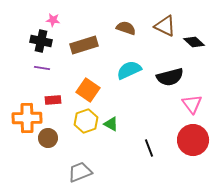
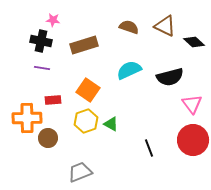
brown semicircle: moved 3 px right, 1 px up
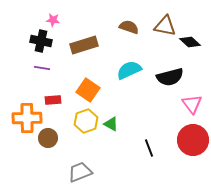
brown triangle: rotated 15 degrees counterclockwise
black diamond: moved 4 px left
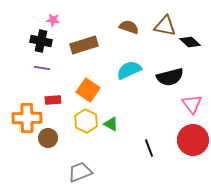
yellow hexagon: rotated 15 degrees counterclockwise
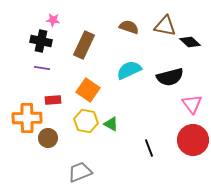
brown rectangle: rotated 48 degrees counterclockwise
yellow hexagon: rotated 15 degrees counterclockwise
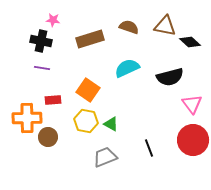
brown rectangle: moved 6 px right, 6 px up; rotated 48 degrees clockwise
cyan semicircle: moved 2 px left, 2 px up
brown circle: moved 1 px up
gray trapezoid: moved 25 px right, 15 px up
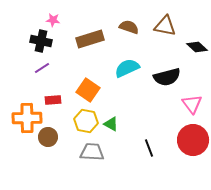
black diamond: moved 7 px right, 5 px down
purple line: rotated 42 degrees counterclockwise
black semicircle: moved 3 px left
gray trapezoid: moved 13 px left, 5 px up; rotated 25 degrees clockwise
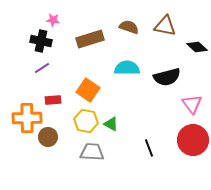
cyan semicircle: rotated 25 degrees clockwise
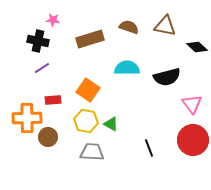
black cross: moved 3 px left
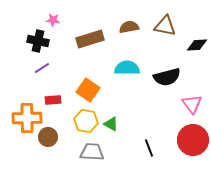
brown semicircle: rotated 30 degrees counterclockwise
black diamond: moved 2 px up; rotated 45 degrees counterclockwise
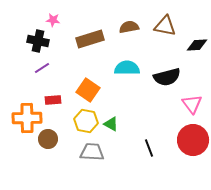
brown circle: moved 2 px down
